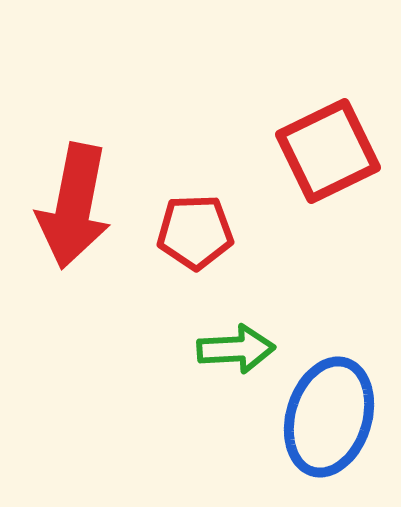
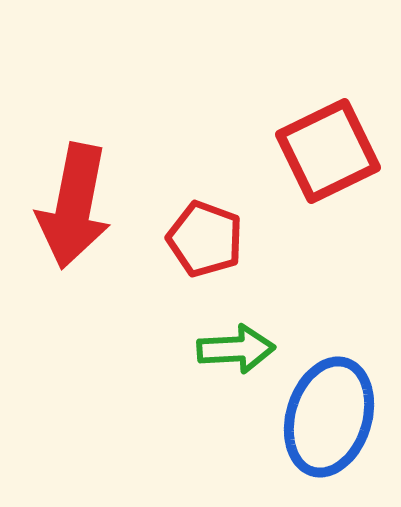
red pentagon: moved 10 px right, 7 px down; rotated 22 degrees clockwise
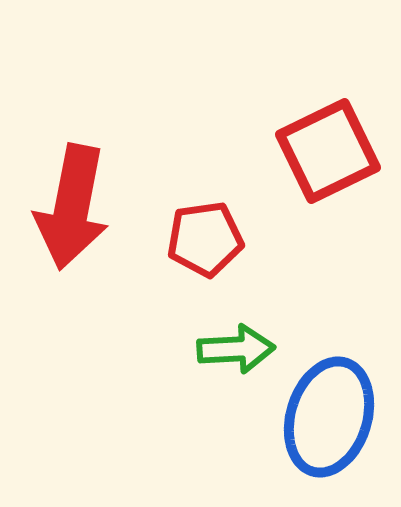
red arrow: moved 2 px left, 1 px down
red pentagon: rotated 28 degrees counterclockwise
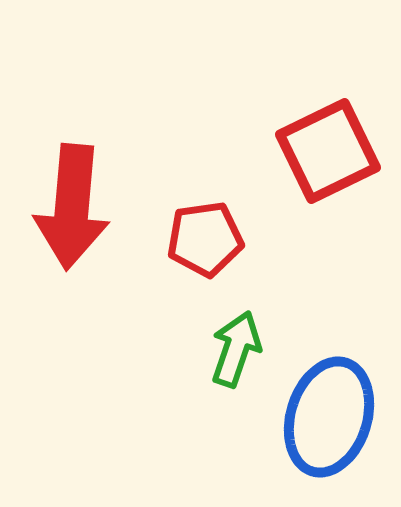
red arrow: rotated 6 degrees counterclockwise
green arrow: rotated 68 degrees counterclockwise
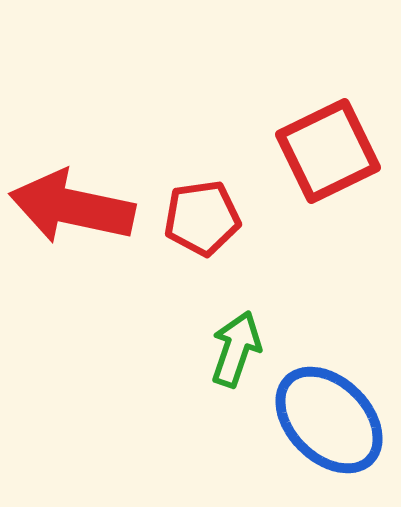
red arrow: rotated 97 degrees clockwise
red pentagon: moved 3 px left, 21 px up
blue ellipse: moved 3 px down; rotated 62 degrees counterclockwise
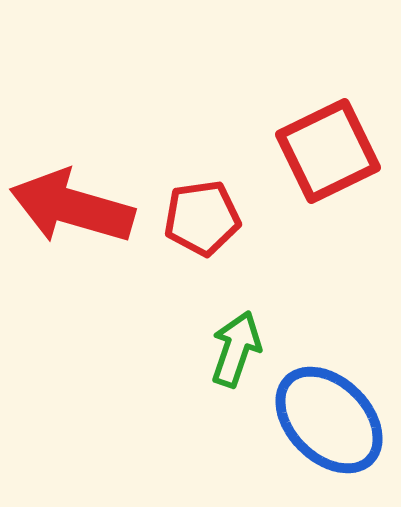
red arrow: rotated 4 degrees clockwise
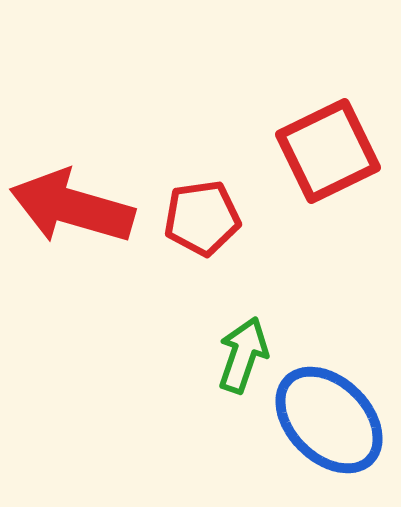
green arrow: moved 7 px right, 6 px down
